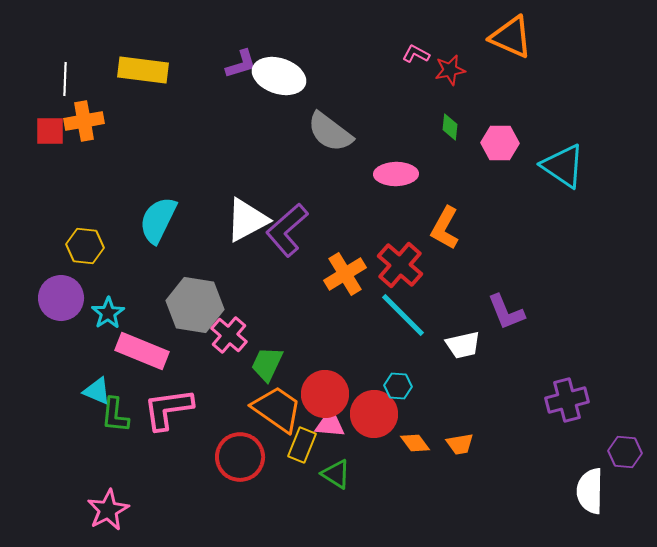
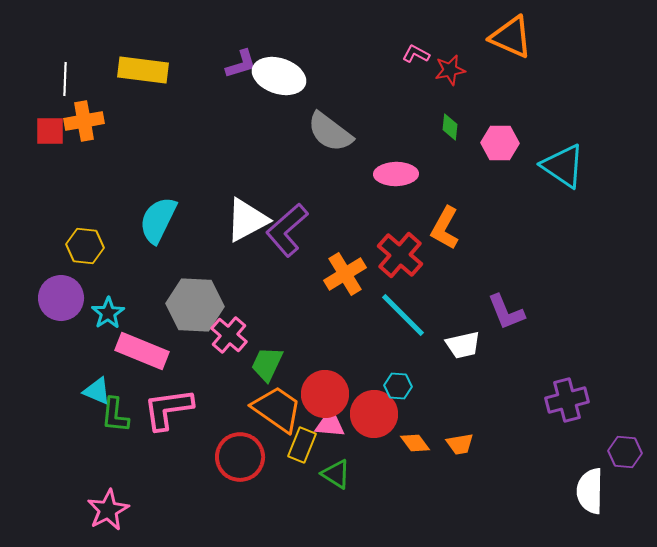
red cross at (400, 265): moved 10 px up
gray hexagon at (195, 305): rotated 6 degrees counterclockwise
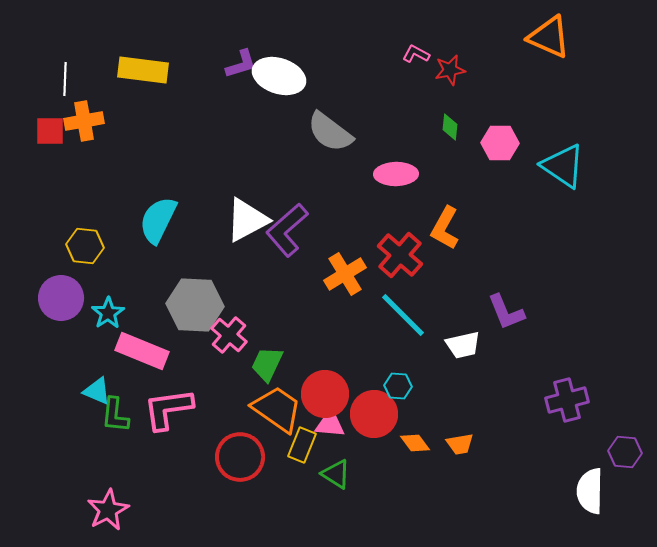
orange triangle at (511, 37): moved 38 px right
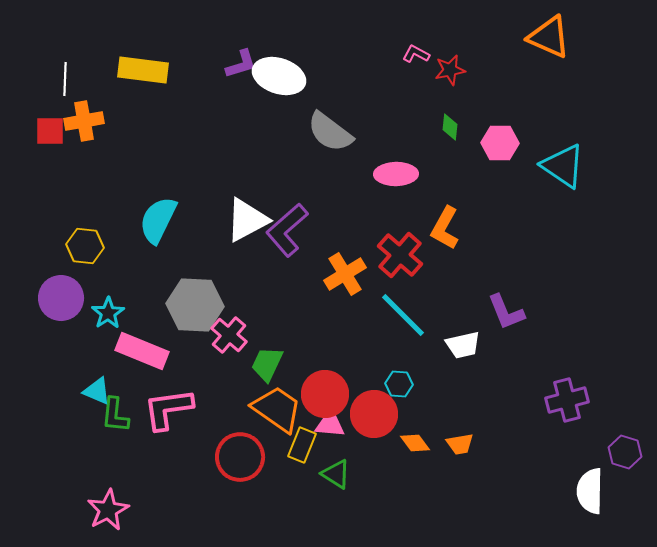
cyan hexagon at (398, 386): moved 1 px right, 2 px up
purple hexagon at (625, 452): rotated 12 degrees clockwise
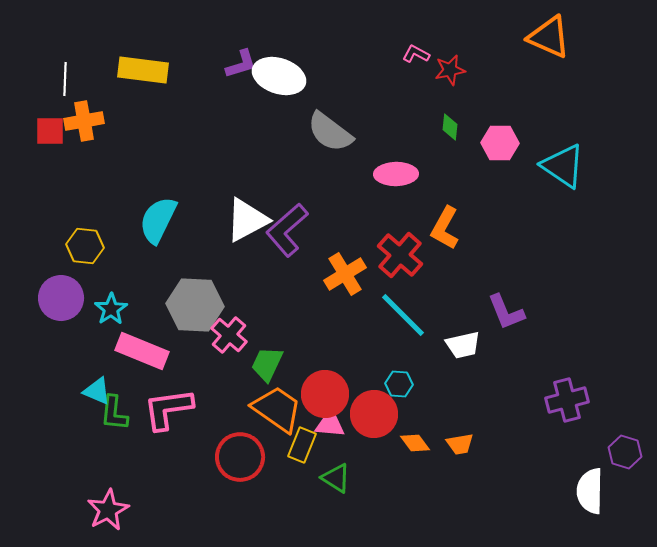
cyan star at (108, 313): moved 3 px right, 4 px up
green L-shape at (115, 415): moved 1 px left, 2 px up
green triangle at (336, 474): moved 4 px down
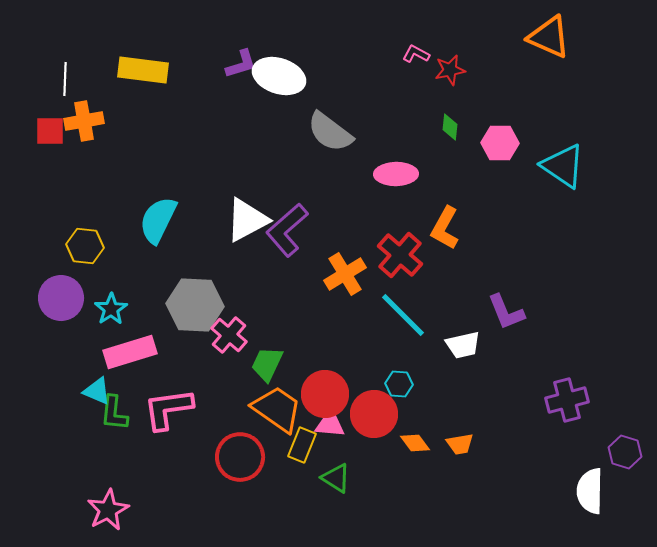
pink rectangle at (142, 351): moved 12 px left, 1 px down; rotated 39 degrees counterclockwise
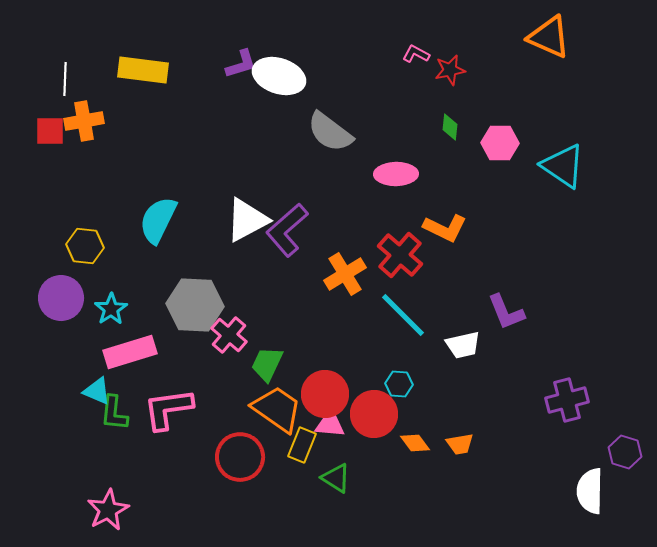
orange L-shape at (445, 228): rotated 93 degrees counterclockwise
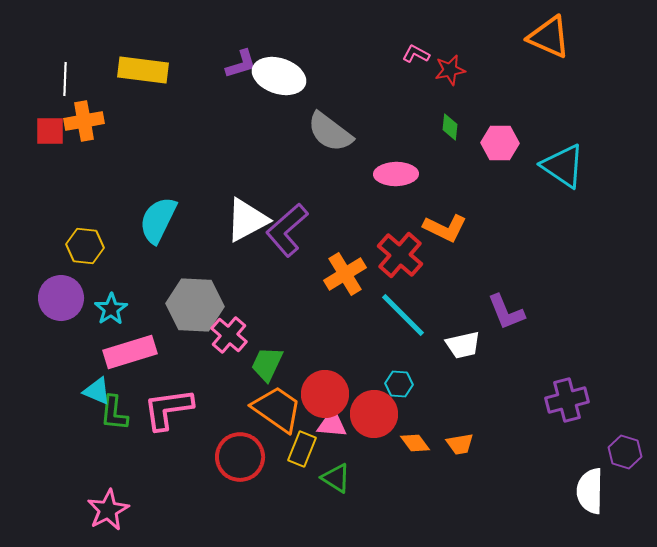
pink triangle at (330, 424): moved 2 px right
yellow rectangle at (302, 445): moved 4 px down
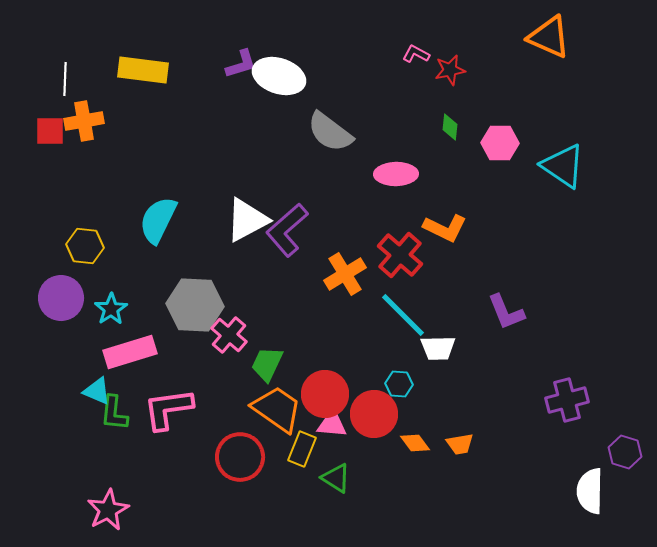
white trapezoid at (463, 345): moved 25 px left, 3 px down; rotated 12 degrees clockwise
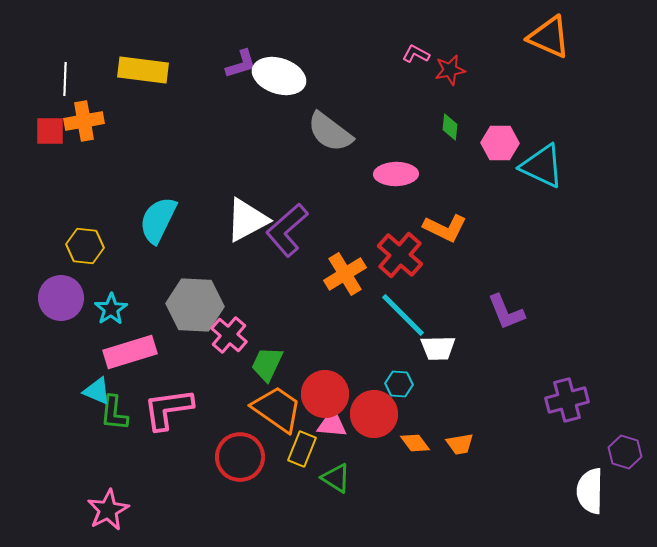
cyan triangle at (563, 166): moved 21 px left; rotated 9 degrees counterclockwise
